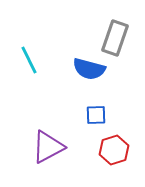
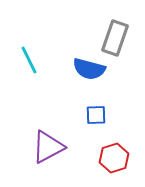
red hexagon: moved 8 px down
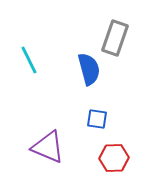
blue semicircle: rotated 120 degrees counterclockwise
blue square: moved 1 px right, 4 px down; rotated 10 degrees clockwise
purple triangle: rotated 51 degrees clockwise
red hexagon: rotated 16 degrees clockwise
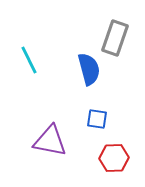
purple triangle: moved 2 px right, 6 px up; rotated 12 degrees counterclockwise
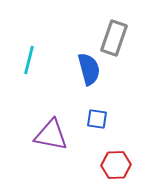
gray rectangle: moved 1 px left
cyan line: rotated 40 degrees clockwise
purple triangle: moved 1 px right, 6 px up
red hexagon: moved 2 px right, 7 px down
